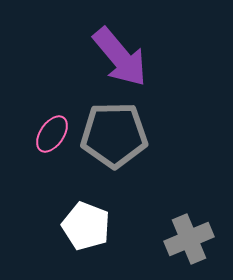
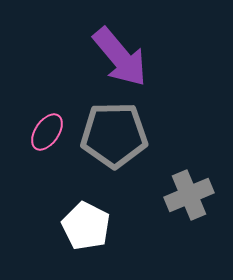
pink ellipse: moved 5 px left, 2 px up
white pentagon: rotated 6 degrees clockwise
gray cross: moved 44 px up
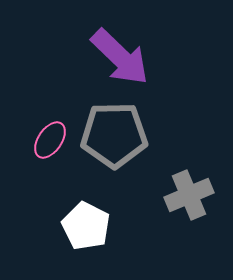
purple arrow: rotated 6 degrees counterclockwise
pink ellipse: moved 3 px right, 8 px down
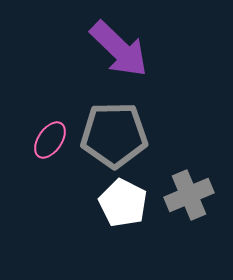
purple arrow: moved 1 px left, 8 px up
white pentagon: moved 37 px right, 23 px up
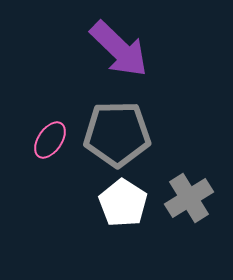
gray pentagon: moved 3 px right, 1 px up
gray cross: moved 3 px down; rotated 9 degrees counterclockwise
white pentagon: rotated 6 degrees clockwise
